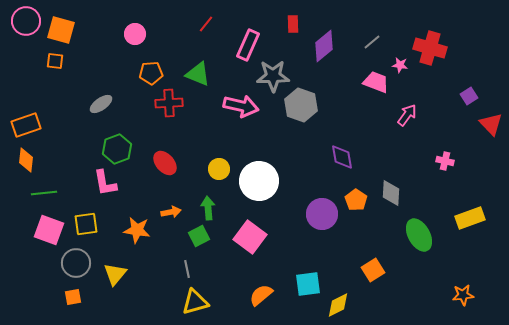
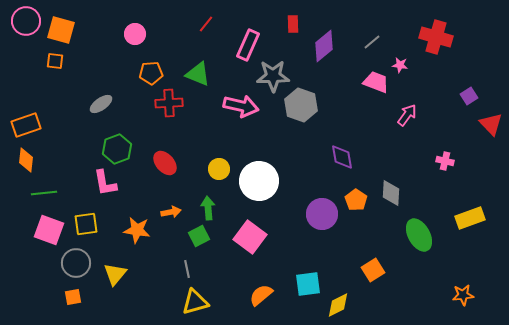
red cross at (430, 48): moved 6 px right, 11 px up
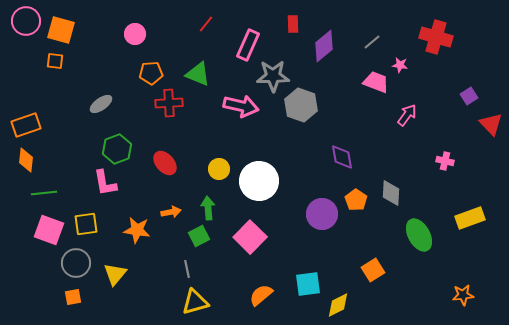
pink square at (250, 237): rotated 8 degrees clockwise
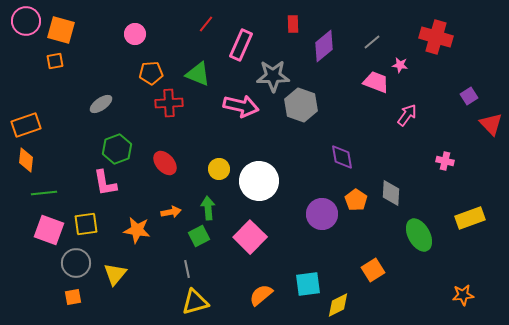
pink rectangle at (248, 45): moved 7 px left
orange square at (55, 61): rotated 18 degrees counterclockwise
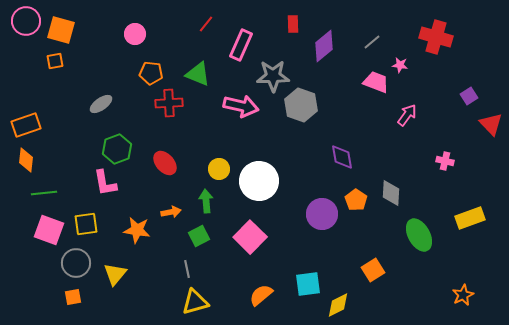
orange pentagon at (151, 73): rotated 10 degrees clockwise
green arrow at (208, 208): moved 2 px left, 7 px up
orange star at (463, 295): rotated 20 degrees counterclockwise
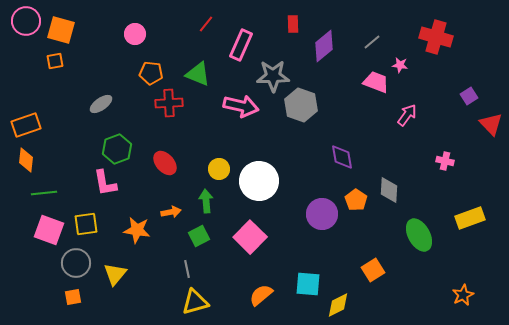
gray diamond at (391, 193): moved 2 px left, 3 px up
cyan square at (308, 284): rotated 12 degrees clockwise
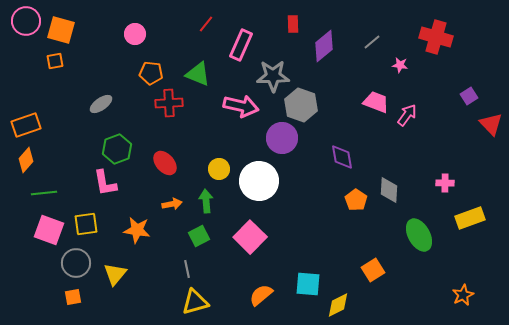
pink trapezoid at (376, 82): moved 20 px down
orange diamond at (26, 160): rotated 35 degrees clockwise
pink cross at (445, 161): moved 22 px down; rotated 12 degrees counterclockwise
orange arrow at (171, 212): moved 1 px right, 8 px up
purple circle at (322, 214): moved 40 px left, 76 px up
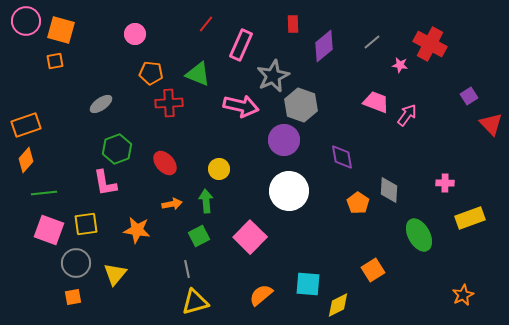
red cross at (436, 37): moved 6 px left, 7 px down; rotated 12 degrees clockwise
gray star at (273, 76): rotated 24 degrees counterclockwise
purple circle at (282, 138): moved 2 px right, 2 px down
white circle at (259, 181): moved 30 px right, 10 px down
orange pentagon at (356, 200): moved 2 px right, 3 px down
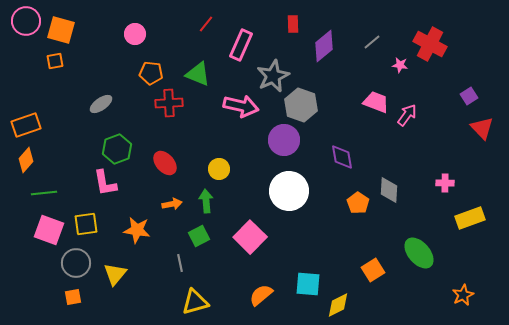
red triangle at (491, 124): moved 9 px left, 4 px down
green ellipse at (419, 235): moved 18 px down; rotated 12 degrees counterclockwise
gray line at (187, 269): moved 7 px left, 6 px up
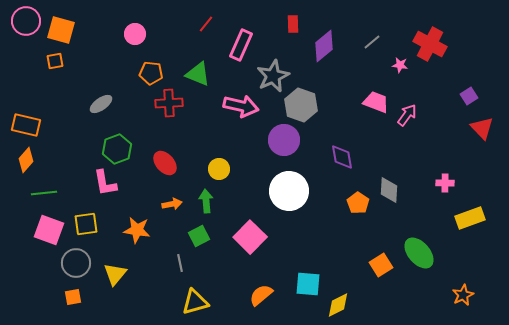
orange rectangle at (26, 125): rotated 32 degrees clockwise
orange square at (373, 270): moved 8 px right, 5 px up
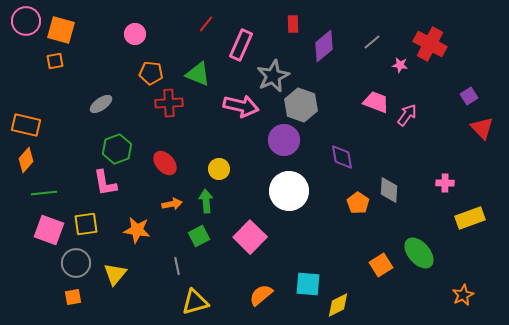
gray line at (180, 263): moved 3 px left, 3 px down
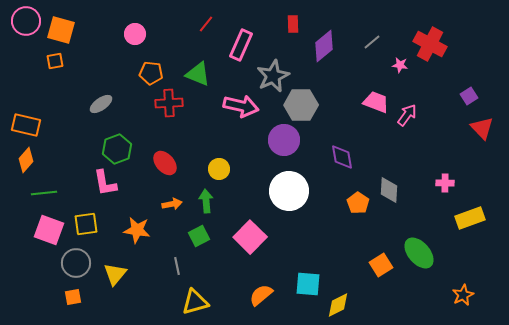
gray hexagon at (301, 105): rotated 20 degrees counterclockwise
